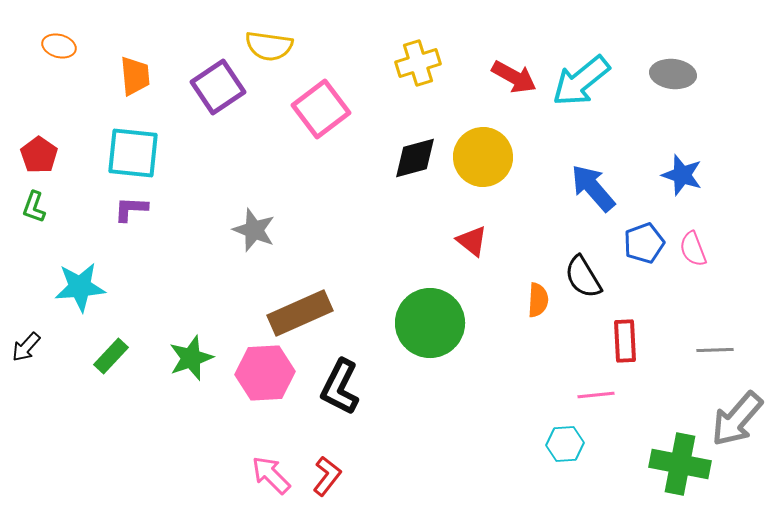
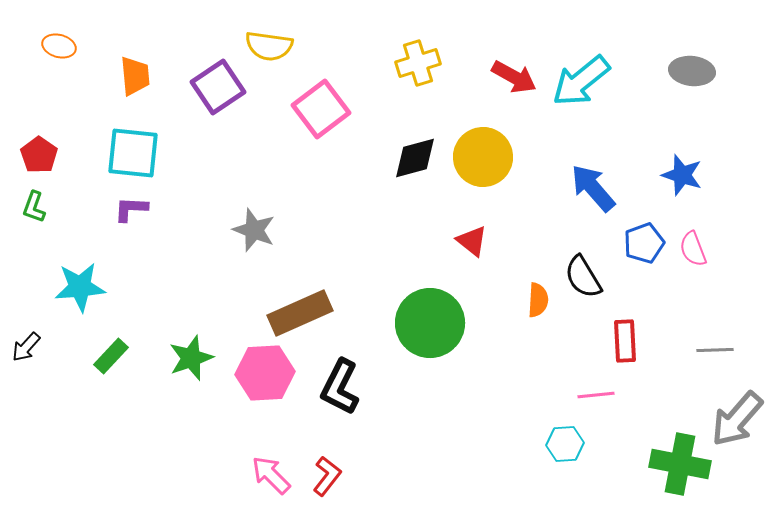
gray ellipse: moved 19 px right, 3 px up
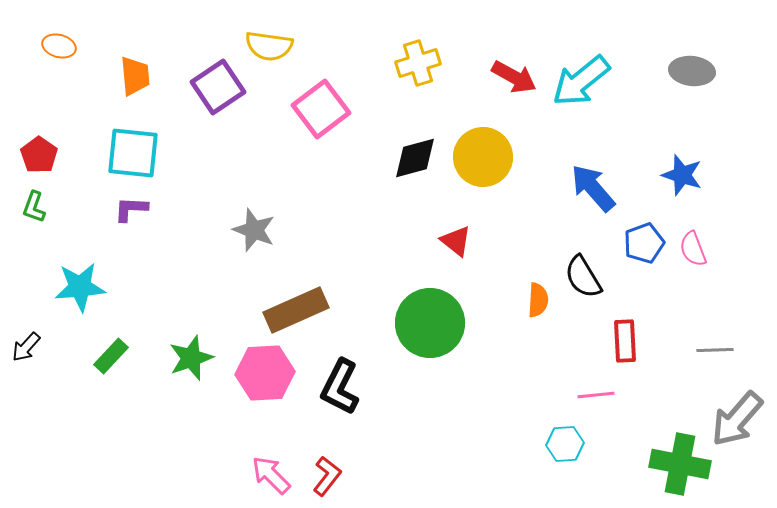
red triangle: moved 16 px left
brown rectangle: moved 4 px left, 3 px up
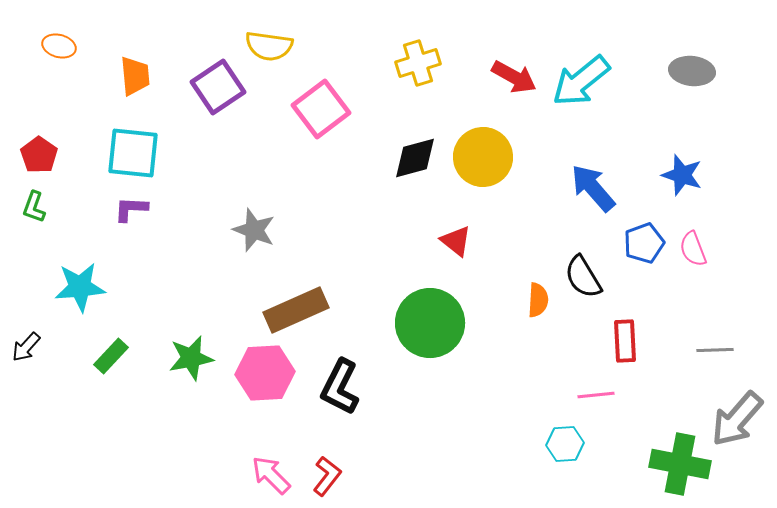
green star: rotated 9 degrees clockwise
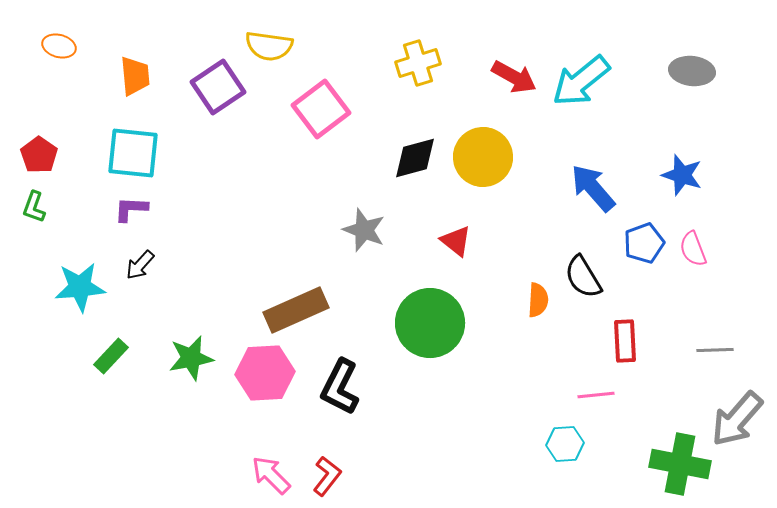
gray star: moved 110 px right
black arrow: moved 114 px right, 82 px up
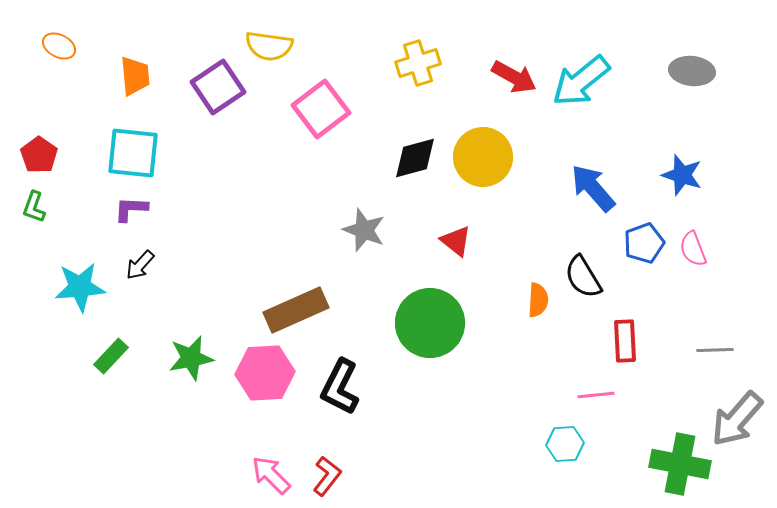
orange ellipse: rotated 12 degrees clockwise
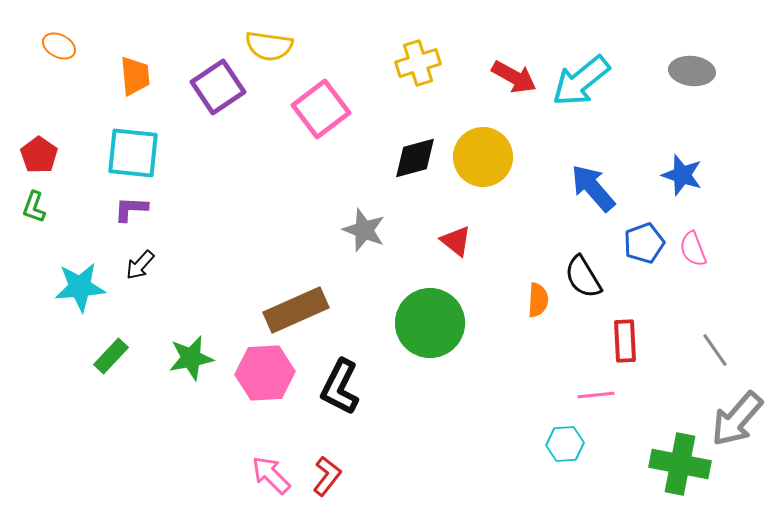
gray line: rotated 57 degrees clockwise
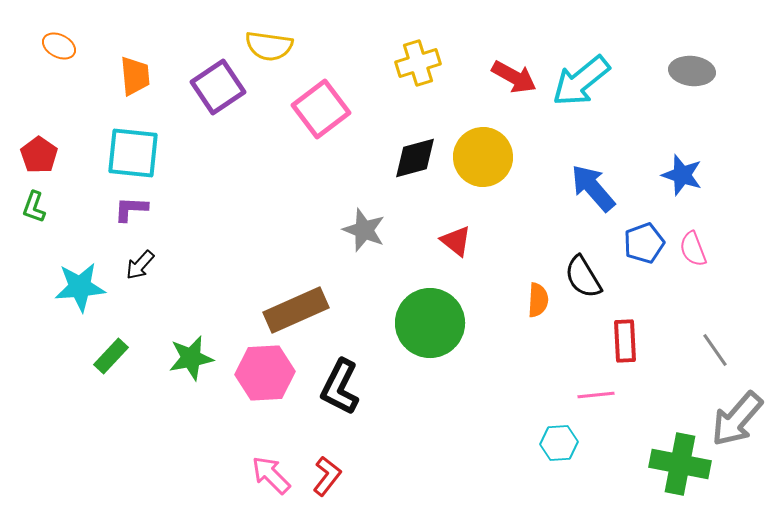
cyan hexagon: moved 6 px left, 1 px up
